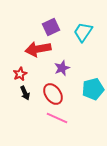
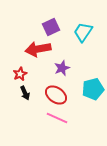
red ellipse: moved 3 px right, 1 px down; rotated 20 degrees counterclockwise
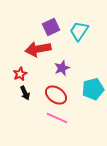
cyan trapezoid: moved 4 px left, 1 px up
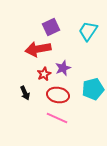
cyan trapezoid: moved 9 px right
purple star: moved 1 px right
red star: moved 24 px right
red ellipse: moved 2 px right; rotated 25 degrees counterclockwise
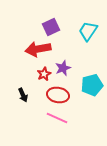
cyan pentagon: moved 1 px left, 4 px up
black arrow: moved 2 px left, 2 px down
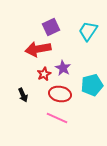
purple star: rotated 21 degrees counterclockwise
red ellipse: moved 2 px right, 1 px up
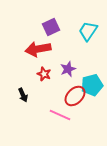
purple star: moved 5 px right, 1 px down; rotated 21 degrees clockwise
red star: rotated 24 degrees counterclockwise
red ellipse: moved 15 px right, 2 px down; rotated 55 degrees counterclockwise
pink line: moved 3 px right, 3 px up
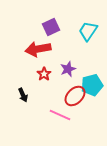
red star: rotated 16 degrees clockwise
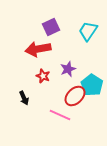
red star: moved 1 px left, 2 px down; rotated 16 degrees counterclockwise
cyan pentagon: rotated 25 degrees counterclockwise
black arrow: moved 1 px right, 3 px down
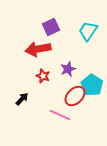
black arrow: moved 2 px left, 1 px down; rotated 112 degrees counterclockwise
